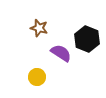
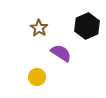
brown star: rotated 18 degrees clockwise
black hexagon: moved 13 px up; rotated 15 degrees clockwise
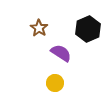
black hexagon: moved 1 px right, 3 px down
yellow circle: moved 18 px right, 6 px down
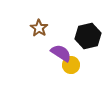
black hexagon: moved 7 px down; rotated 10 degrees clockwise
yellow circle: moved 16 px right, 18 px up
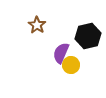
brown star: moved 2 px left, 3 px up
purple semicircle: rotated 100 degrees counterclockwise
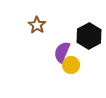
black hexagon: moved 1 px right; rotated 15 degrees counterclockwise
purple semicircle: moved 1 px right, 1 px up
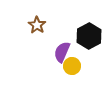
yellow circle: moved 1 px right, 1 px down
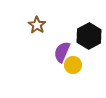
yellow circle: moved 1 px right, 1 px up
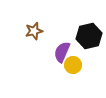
brown star: moved 3 px left, 6 px down; rotated 24 degrees clockwise
black hexagon: rotated 15 degrees clockwise
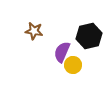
brown star: rotated 24 degrees clockwise
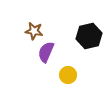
purple semicircle: moved 16 px left
yellow circle: moved 5 px left, 10 px down
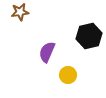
brown star: moved 14 px left, 19 px up; rotated 18 degrees counterclockwise
purple semicircle: moved 1 px right
